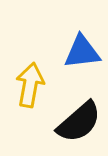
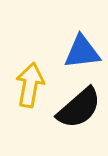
black semicircle: moved 14 px up
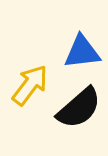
yellow arrow: rotated 27 degrees clockwise
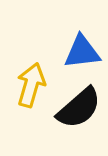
yellow arrow: moved 1 px right; rotated 21 degrees counterclockwise
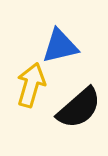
blue triangle: moved 22 px left, 6 px up; rotated 6 degrees counterclockwise
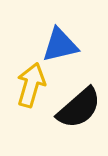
blue triangle: moved 1 px up
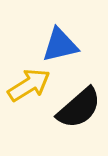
yellow arrow: moved 2 px left; rotated 42 degrees clockwise
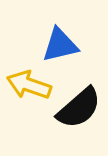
yellow arrow: rotated 129 degrees counterclockwise
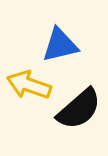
black semicircle: moved 1 px down
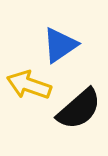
blue triangle: rotated 21 degrees counterclockwise
